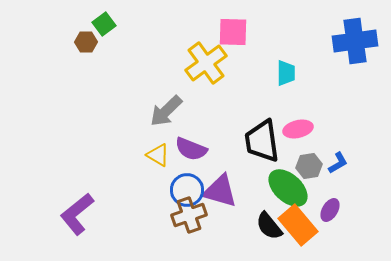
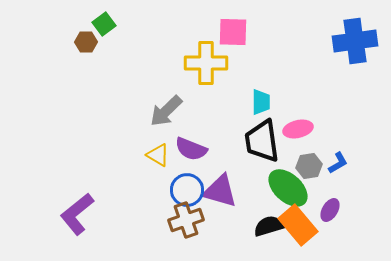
yellow cross: rotated 36 degrees clockwise
cyan trapezoid: moved 25 px left, 29 px down
brown cross: moved 3 px left, 5 px down
black semicircle: rotated 112 degrees clockwise
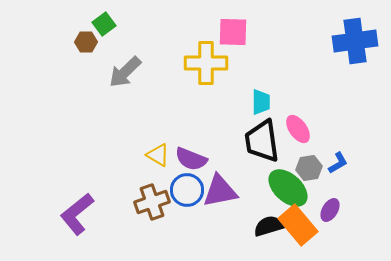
gray arrow: moved 41 px left, 39 px up
pink ellipse: rotated 68 degrees clockwise
purple semicircle: moved 10 px down
gray hexagon: moved 2 px down
purple triangle: rotated 27 degrees counterclockwise
brown cross: moved 34 px left, 18 px up
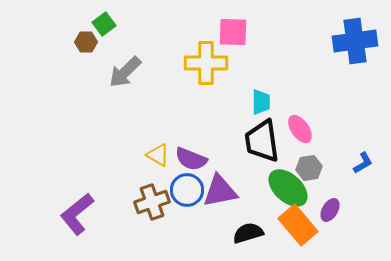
pink ellipse: moved 2 px right
blue L-shape: moved 25 px right
black semicircle: moved 21 px left, 7 px down
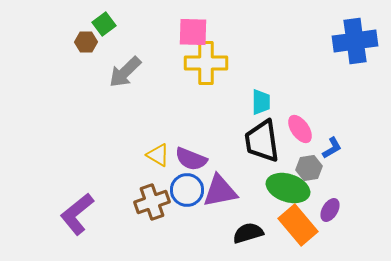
pink square: moved 40 px left
blue L-shape: moved 31 px left, 15 px up
green ellipse: rotated 24 degrees counterclockwise
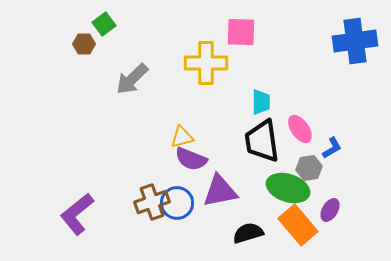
pink square: moved 48 px right
brown hexagon: moved 2 px left, 2 px down
gray arrow: moved 7 px right, 7 px down
yellow triangle: moved 24 px right, 18 px up; rotated 45 degrees counterclockwise
blue circle: moved 10 px left, 13 px down
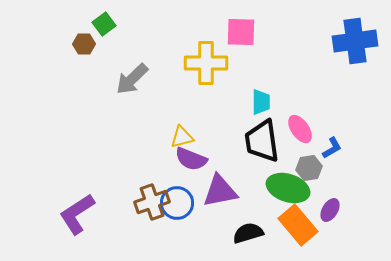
purple L-shape: rotated 6 degrees clockwise
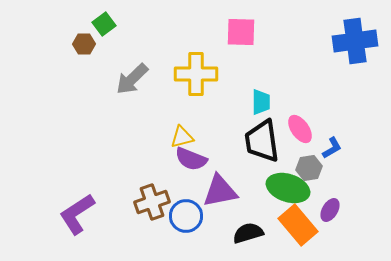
yellow cross: moved 10 px left, 11 px down
blue circle: moved 9 px right, 13 px down
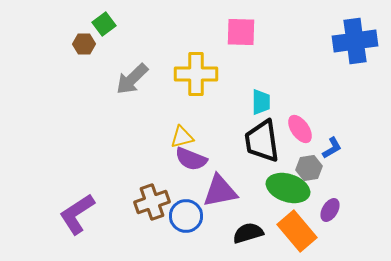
orange rectangle: moved 1 px left, 6 px down
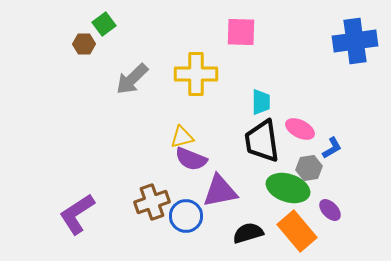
pink ellipse: rotated 28 degrees counterclockwise
purple ellipse: rotated 75 degrees counterclockwise
